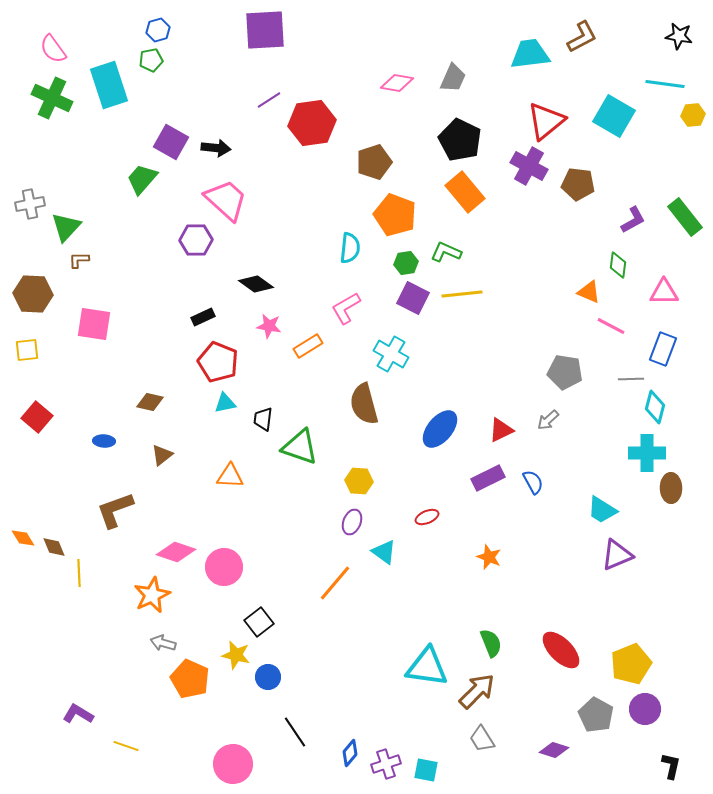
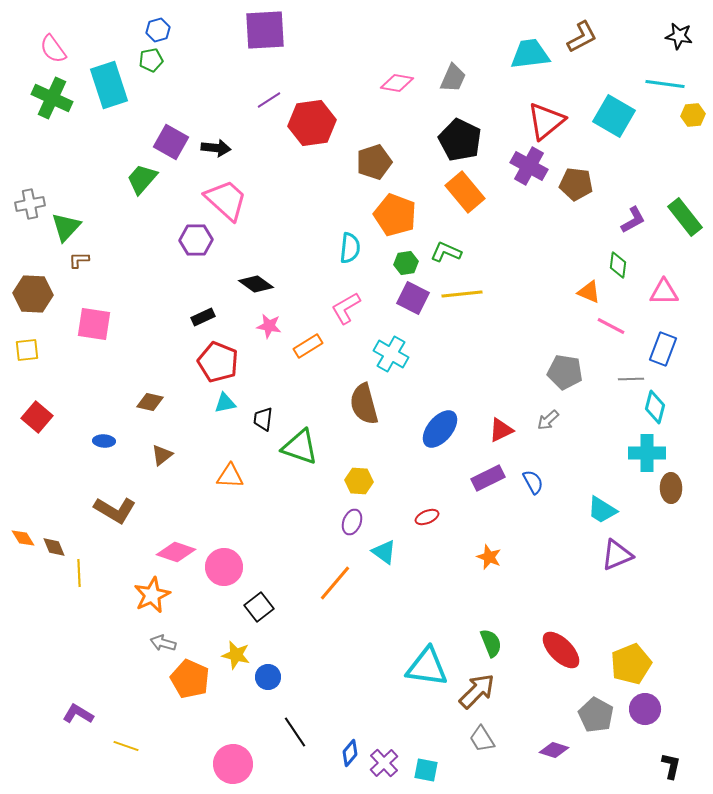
brown pentagon at (578, 184): moved 2 px left
brown L-shape at (115, 510): rotated 129 degrees counterclockwise
black square at (259, 622): moved 15 px up
purple cross at (386, 764): moved 2 px left, 1 px up; rotated 24 degrees counterclockwise
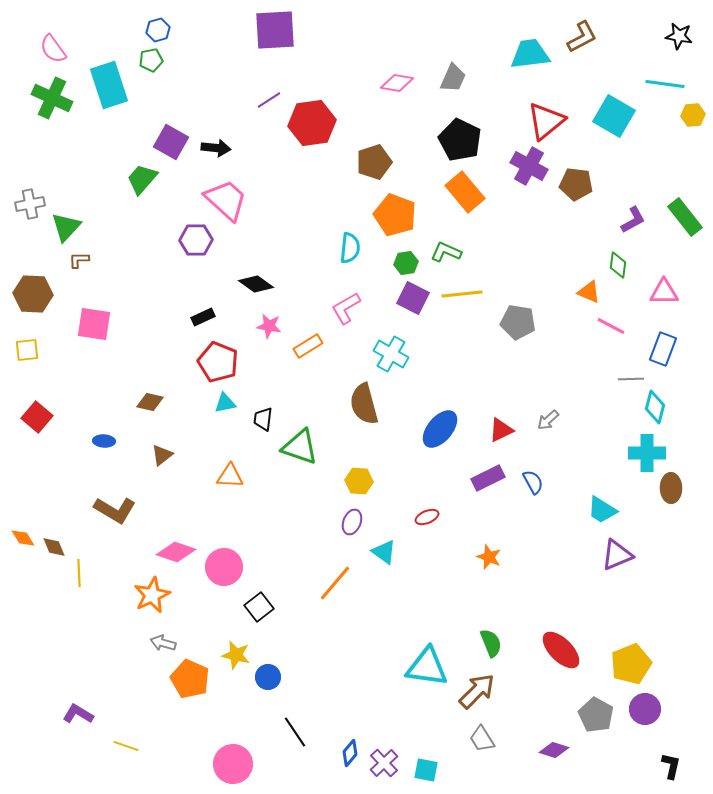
purple square at (265, 30): moved 10 px right
gray pentagon at (565, 372): moved 47 px left, 50 px up
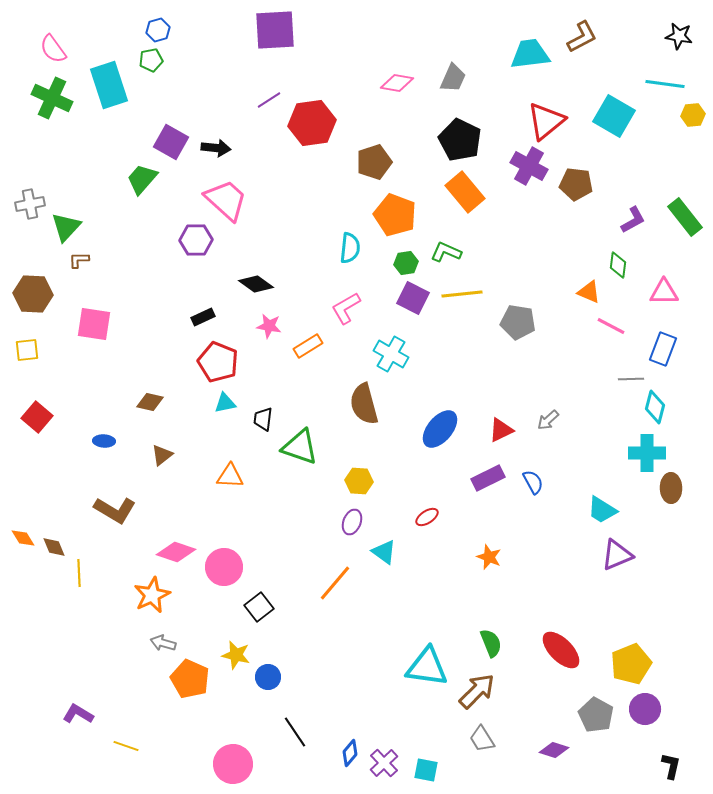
red ellipse at (427, 517): rotated 10 degrees counterclockwise
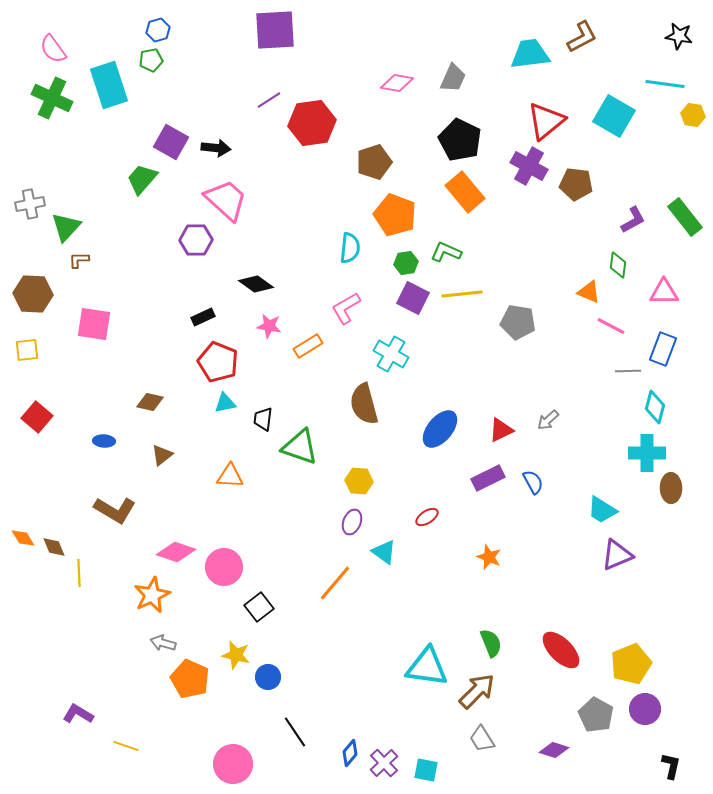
yellow hexagon at (693, 115): rotated 15 degrees clockwise
gray line at (631, 379): moved 3 px left, 8 px up
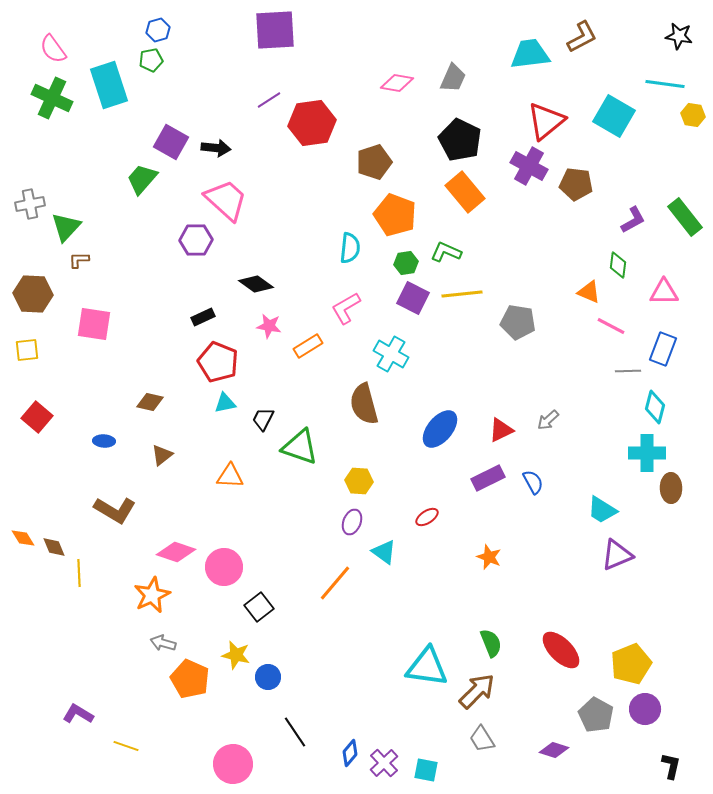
black trapezoid at (263, 419): rotated 20 degrees clockwise
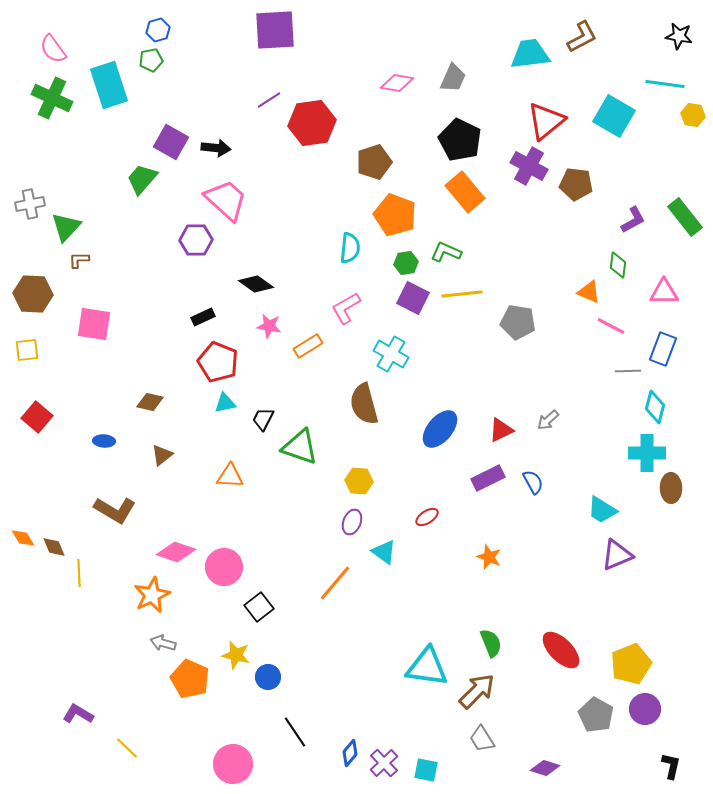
yellow line at (126, 746): moved 1 px right, 2 px down; rotated 25 degrees clockwise
purple diamond at (554, 750): moved 9 px left, 18 px down
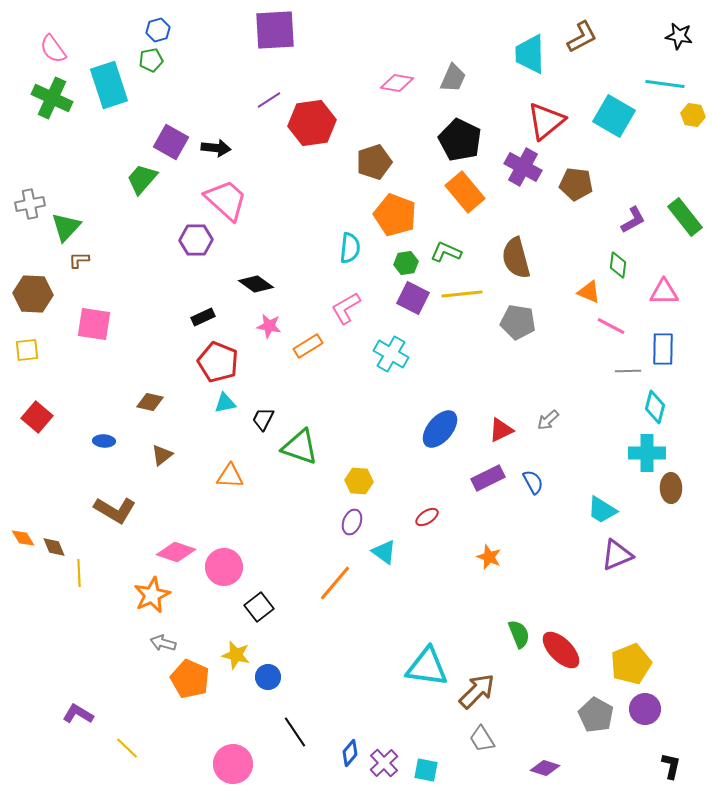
cyan trapezoid at (530, 54): rotated 84 degrees counterclockwise
purple cross at (529, 166): moved 6 px left, 1 px down
blue rectangle at (663, 349): rotated 20 degrees counterclockwise
brown semicircle at (364, 404): moved 152 px right, 146 px up
green semicircle at (491, 643): moved 28 px right, 9 px up
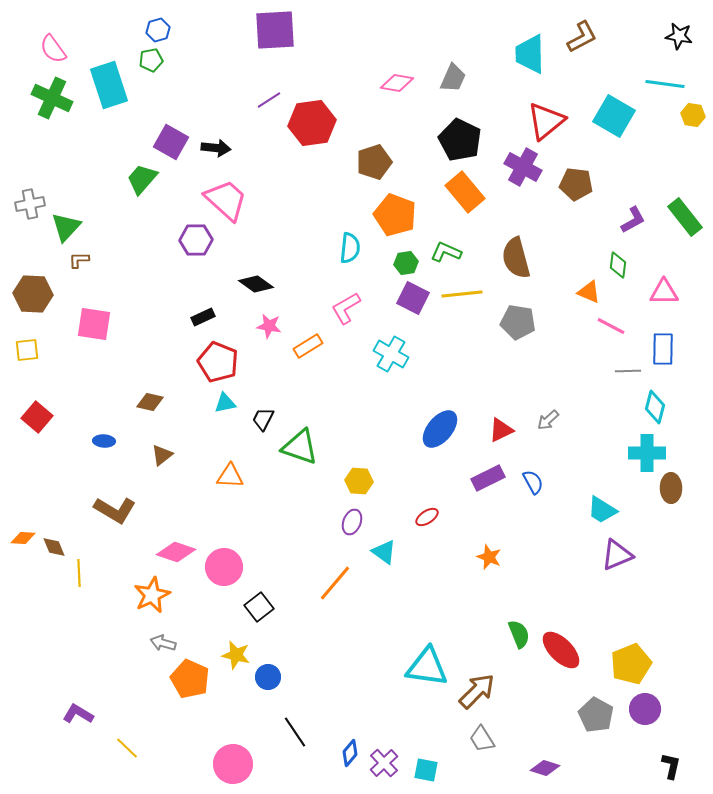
orange diamond at (23, 538): rotated 55 degrees counterclockwise
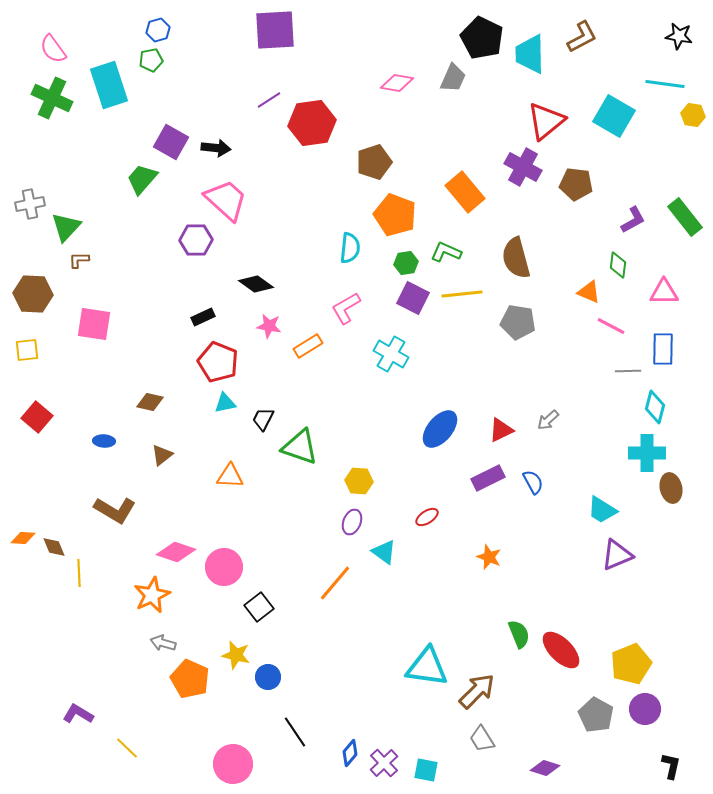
black pentagon at (460, 140): moved 22 px right, 102 px up
brown ellipse at (671, 488): rotated 12 degrees counterclockwise
